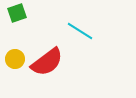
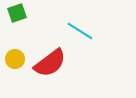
red semicircle: moved 3 px right, 1 px down
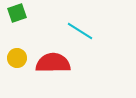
yellow circle: moved 2 px right, 1 px up
red semicircle: moved 3 px right; rotated 144 degrees counterclockwise
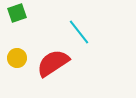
cyan line: moved 1 px left, 1 px down; rotated 20 degrees clockwise
red semicircle: rotated 32 degrees counterclockwise
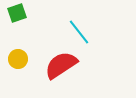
yellow circle: moved 1 px right, 1 px down
red semicircle: moved 8 px right, 2 px down
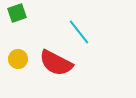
red semicircle: moved 5 px left, 2 px up; rotated 120 degrees counterclockwise
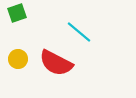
cyan line: rotated 12 degrees counterclockwise
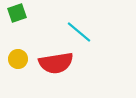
red semicircle: rotated 36 degrees counterclockwise
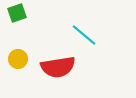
cyan line: moved 5 px right, 3 px down
red semicircle: moved 2 px right, 4 px down
